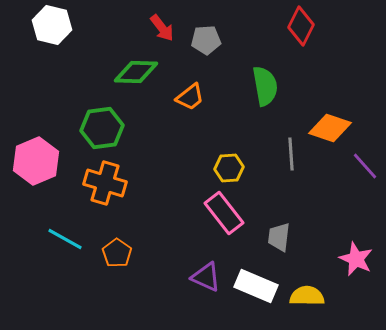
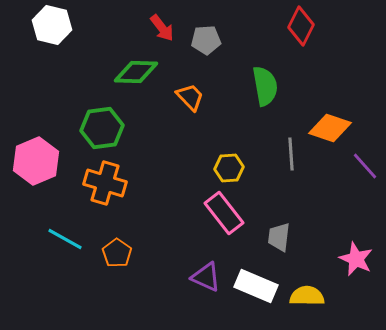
orange trapezoid: rotated 96 degrees counterclockwise
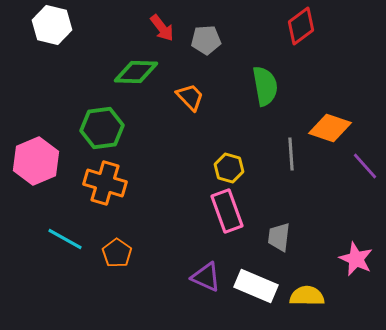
red diamond: rotated 27 degrees clockwise
yellow hexagon: rotated 20 degrees clockwise
pink rectangle: moved 3 px right, 2 px up; rotated 18 degrees clockwise
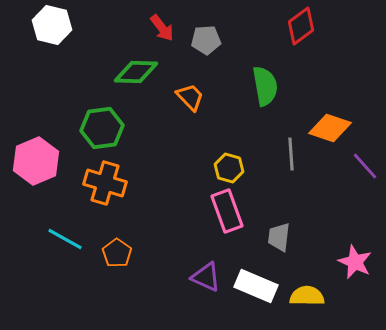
pink star: moved 1 px left, 3 px down
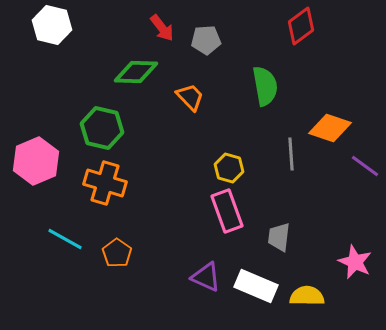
green hexagon: rotated 21 degrees clockwise
purple line: rotated 12 degrees counterclockwise
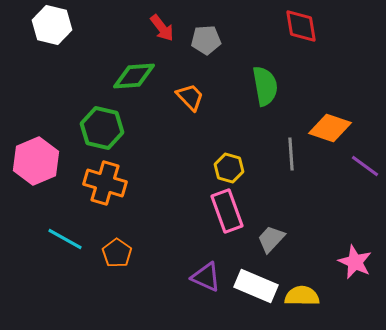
red diamond: rotated 63 degrees counterclockwise
green diamond: moved 2 px left, 4 px down; rotated 6 degrees counterclockwise
gray trapezoid: moved 8 px left, 2 px down; rotated 36 degrees clockwise
yellow semicircle: moved 5 px left
